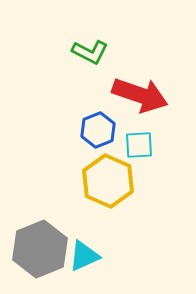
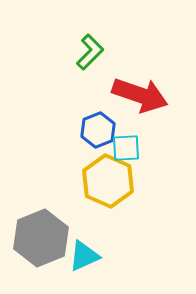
green L-shape: rotated 72 degrees counterclockwise
cyan square: moved 13 px left, 3 px down
gray hexagon: moved 1 px right, 11 px up
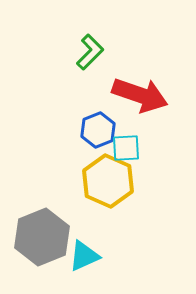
gray hexagon: moved 1 px right, 1 px up
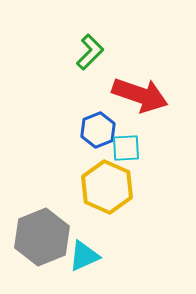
yellow hexagon: moved 1 px left, 6 px down
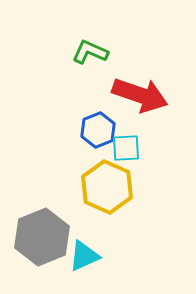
green L-shape: rotated 111 degrees counterclockwise
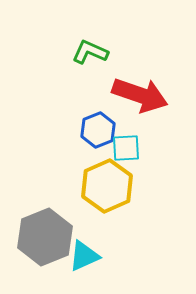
yellow hexagon: moved 1 px up; rotated 12 degrees clockwise
gray hexagon: moved 3 px right
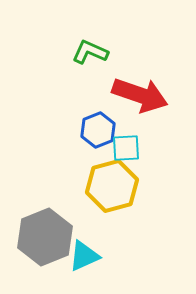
yellow hexagon: moved 5 px right; rotated 9 degrees clockwise
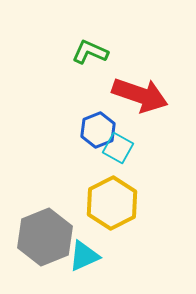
cyan square: moved 8 px left; rotated 32 degrees clockwise
yellow hexagon: moved 17 px down; rotated 12 degrees counterclockwise
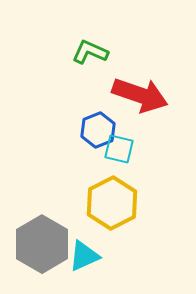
cyan square: moved 1 px right, 1 px down; rotated 16 degrees counterclockwise
gray hexagon: moved 3 px left, 7 px down; rotated 8 degrees counterclockwise
